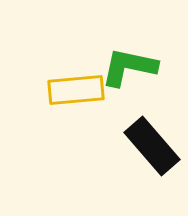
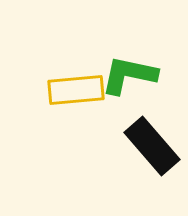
green L-shape: moved 8 px down
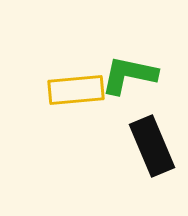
black rectangle: rotated 18 degrees clockwise
